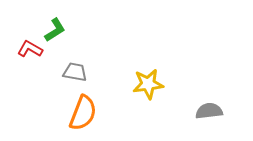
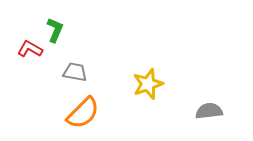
green L-shape: rotated 35 degrees counterclockwise
yellow star: rotated 12 degrees counterclockwise
orange semicircle: rotated 24 degrees clockwise
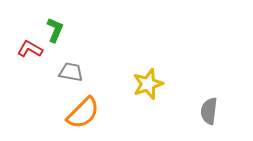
gray trapezoid: moved 4 px left
gray semicircle: rotated 76 degrees counterclockwise
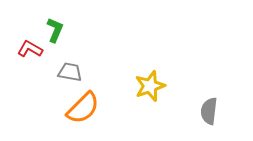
gray trapezoid: moved 1 px left
yellow star: moved 2 px right, 2 px down
orange semicircle: moved 5 px up
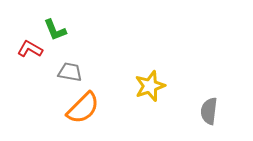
green L-shape: rotated 135 degrees clockwise
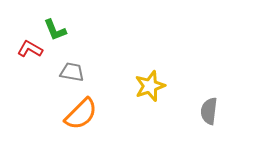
gray trapezoid: moved 2 px right
orange semicircle: moved 2 px left, 6 px down
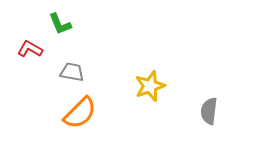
green L-shape: moved 5 px right, 6 px up
orange semicircle: moved 1 px left, 1 px up
